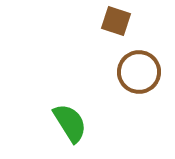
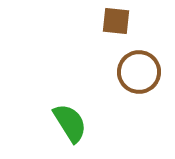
brown square: rotated 12 degrees counterclockwise
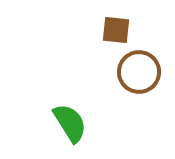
brown square: moved 9 px down
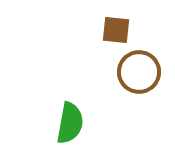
green semicircle: rotated 42 degrees clockwise
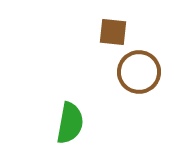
brown square: moved 3 px left, 2 px down
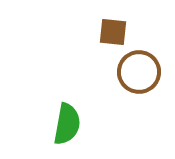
green semicircle: moved 3 px left, 1 px down
